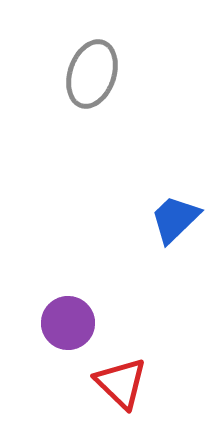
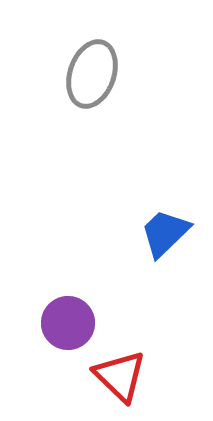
blue trapezoid: moved 10 px left, 14 px down
red triangle: moved 1 px left, 7 px up
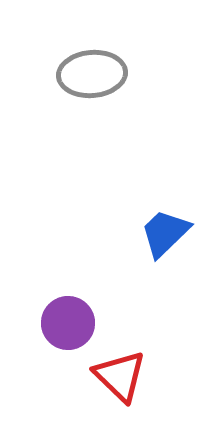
gray ellipse: rotated 66 degrees clockwise
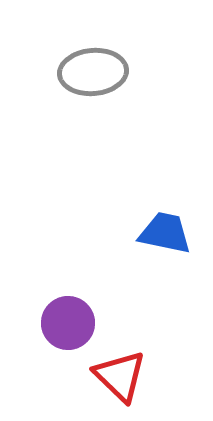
gray ellipse: moved 1 px right, 2 px up
blue trapezoid: rotated 56 degrees clockwise
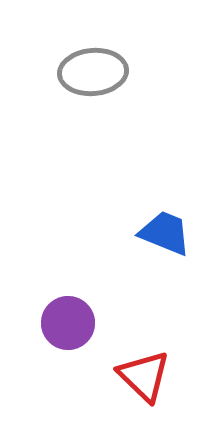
blue trapezoid: rotated 10 degrees clockwise
red triangle: moved 24 px right
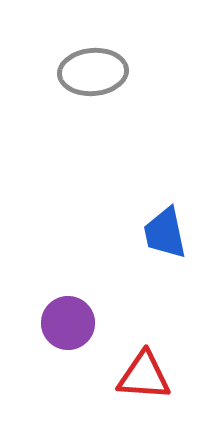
blue trapezoid: rotated 124 degrees counterclockwise
red triangle: rotated 40 degrees counterclockwise
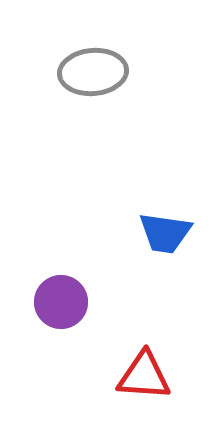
blue trapezoid: rotated 70 degrees counterclockwise
purple circle: moved 7 px left, 21 px up
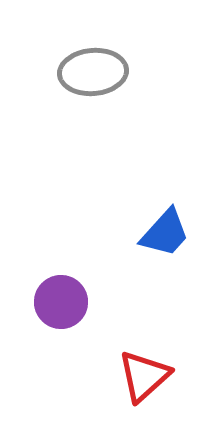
blue trapezoid: rotated 56 degrees counterclockwise
red triangle: rotated 46 degrees counterclockwise
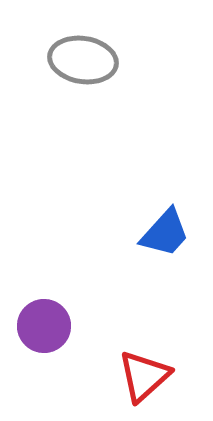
gray ellipse: moved 10 px left, 12 px up; rotated 14 degrees clockwise
purple circle: moved 17 px left, 24 px down
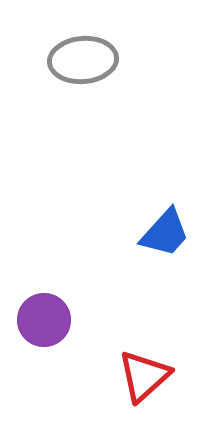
gray ellipse: rotated 14 degrees counterclockwise
purple circle: moved 6 px up
